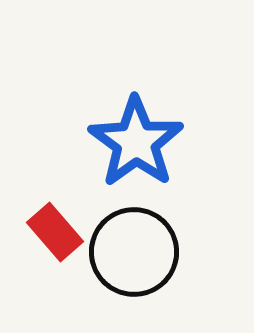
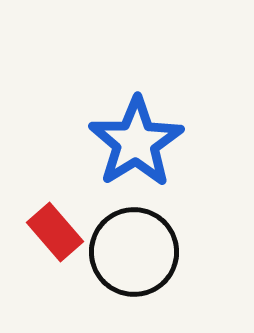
blue star: rotated 4 degrees clockwise
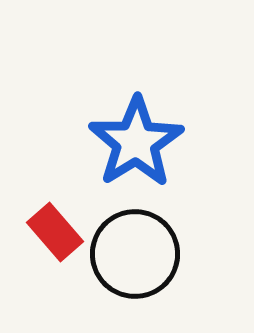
black circle: moved 1 px right, 2 px down
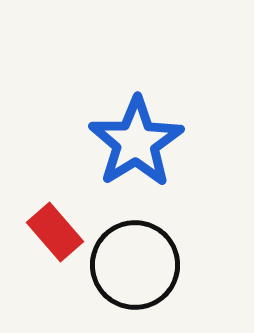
black circle: moved 11 px down
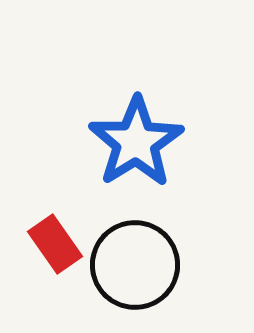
red rectangle: moved 12 px down; rotated 6 degrees clockwise
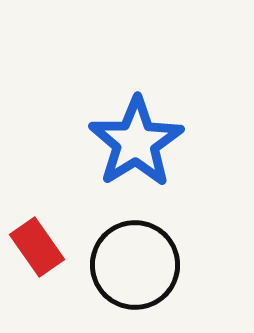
red rectangle: moved 18 px left, 3 px down
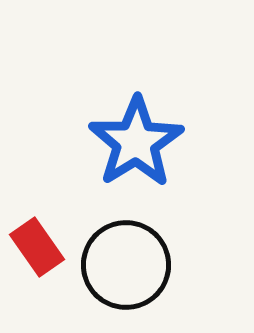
black circle: moved 9 px left
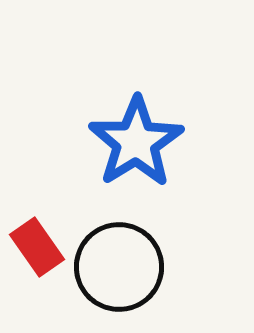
black circle: moved 7 px left, 2 px down
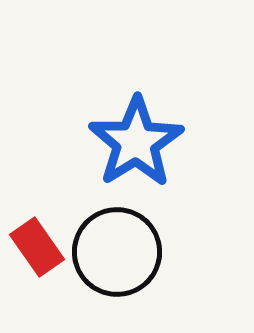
black circle: moved 2 px left, 15 px up
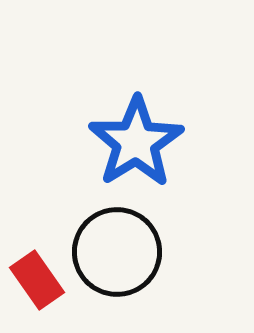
red rectangle: moved 33 px down
